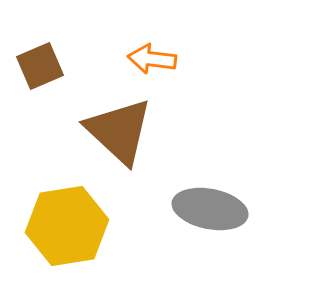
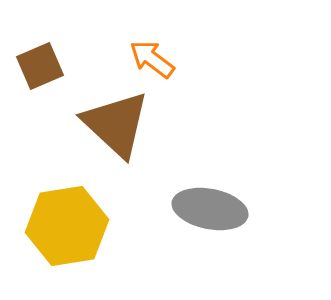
orange arrow: rotated 30 degrees clockwise
brown triangle: moved 3 px left, 7 px up
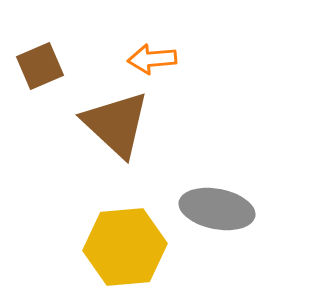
orange arrow: rotated 42 degrees counterclockwise
gray ellipse: moved 7 px right
yellow hexagon: moved 58 px right, 21 px down; rotated 4 degrees clockwise
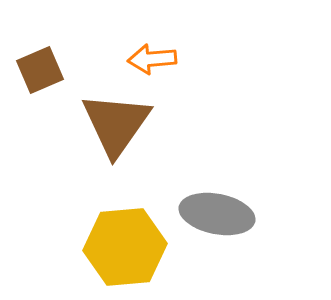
brown square: moved 4 px down
brown triangle: rotated 22 degrees clockwise
gray ellipse: moved 5 px down
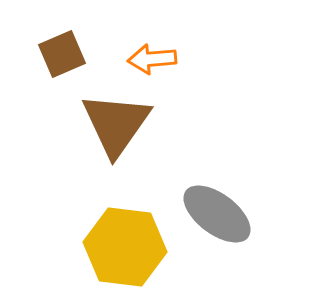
brown square: moved 22 px right, 16 px up
gray ellipse: rotated 26 degrees clockwise
yellow hexagon: rotated 12 degrees clockwise
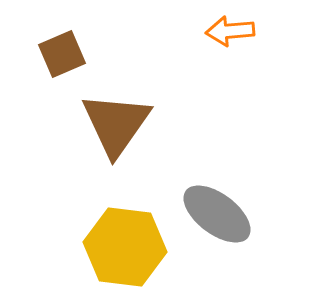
orange arrow: moved 78 px right, 28 px up
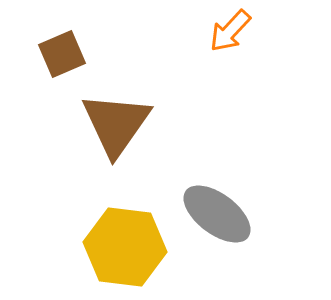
orange arrow: rotated 42 degrees counterclockwise
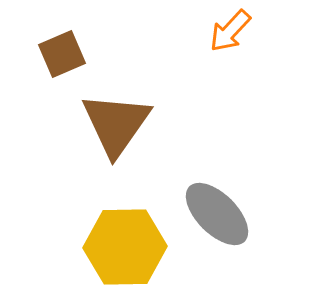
gray ellipse: rotated 8 degrees clockwise
yellow hexagon: rotated 8 degrees counterclockwise
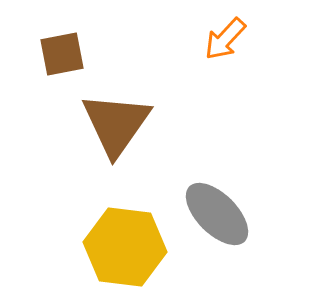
orange arrow: moved 5 px left, 8 px down
brown square: rotated 12 degrees clockwise
yellow hexagon: rotated 8 degrees clockwise
